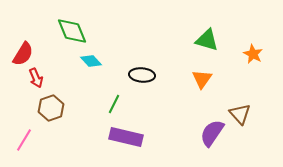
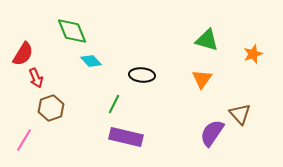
orange star: rotated 24 degrees clockwise
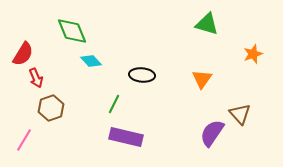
green triangle: moved 16 px up
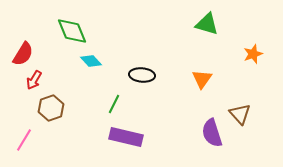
red arrow: moved 2 px left, 2 px down; rotated 54 degrees clockwise
purple semicircle: rotated 52 degrees counterclockwise
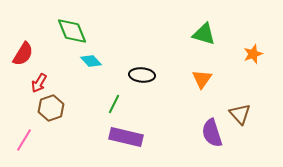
green triangle: moved 3 px left, 10 px down
red arrow: moved 5 px right, 3 px down
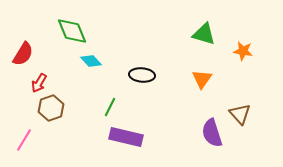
orange star: moved 10 px left, 3 px up; rotated 30 degrees clockwise
green line: moved 4 px left, 3 px down
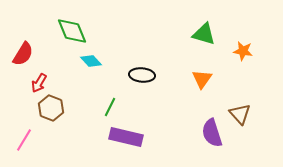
brown hexagon: rotated 20 degrees counterclockwise
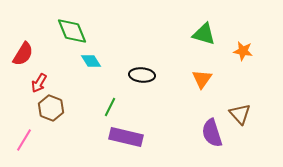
cyan diamond: rotated 10 degrees clockwise
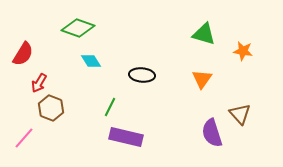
green diamond: moved 6 px right, 3 px up; rotated 48 degrees counterclockwise
pink line: moved 2 px up; rotated 10 degrees clockwise
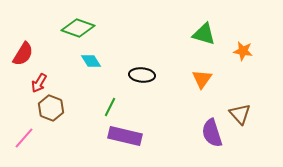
purple rectangle: moved 1 px left, 1 px up
